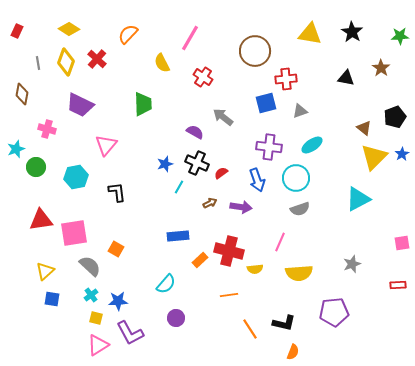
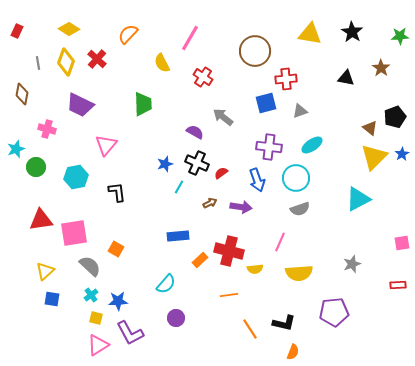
brown triangle at (364, 128): moved 6 px right
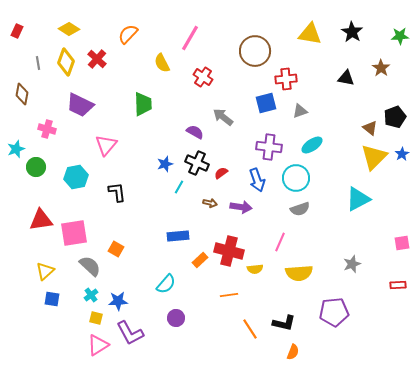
brown arrow at (210, 203): rotated 40 degrees clockwise
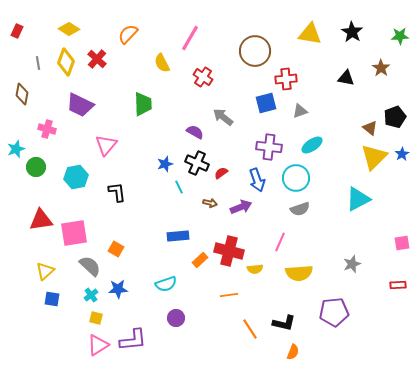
cyan line at (179, 187): rotated 56 degrees counterclockwise
purple arrow at (241, 207): rotated 30 degrees counterclockwise
cyan semicircle at (166, 284): rotated 30 degrees clockwise
blue star at (118, 301): moved 12 px up
purple L-shape at (130, 333): moved 3 px right, 7 px down; rotated 68 degrees counterclockwise
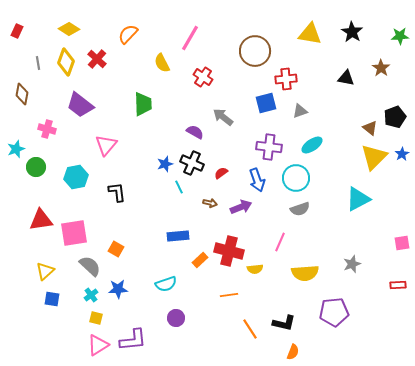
purple trapezoid at (80, 105): rotated 12 degrees clockwise
black cross at (197, 163): moved 5 px left
yellow semicircle at (299, 273): moved 6 px right
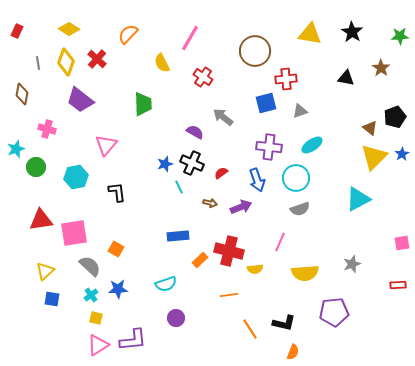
purple trapezoid at (80, 105): moved 5 px up
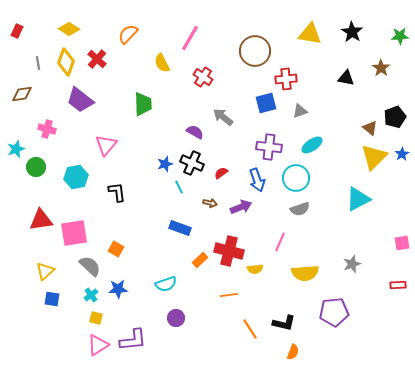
brown diamond at (22, 94): rotated 70 degrees clockwise
blue rectangle at (178, 236): moved 2 px right, 8 px up; rotated 25 degrees clockwise
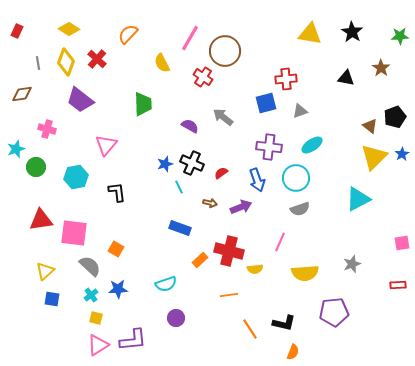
brown circle at (255, 51): moved 30 px left
brown triangle at (370, 128): moved 2 px up
purple semicircle at (195, 132): moved 5 px left, 6 px up
pink square at (74, 233): rotated 16 degrees clockwise
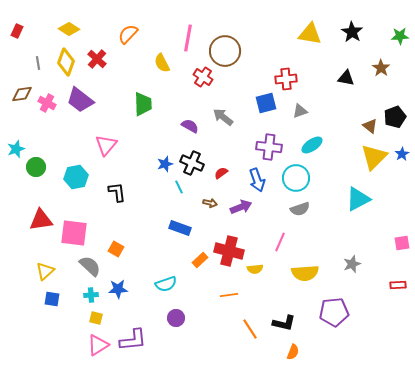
pink line at (190, 38): moved 2 px left; rotated 20 degrees counterclockwise
pink cross at (47, 129): moved 26 px up; rotated 12 degrees clockwise
cyan cross at (91, 295): rotated 32 degrees clockwise
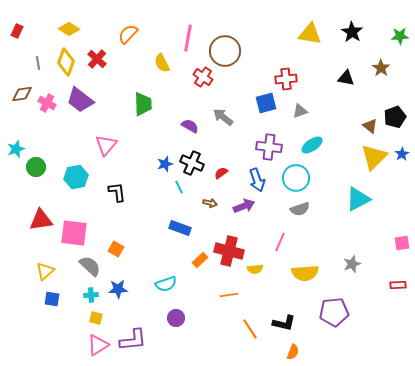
purple arrow at (241, 207): moved 3 px right, 1 px up
